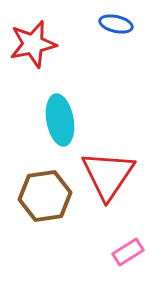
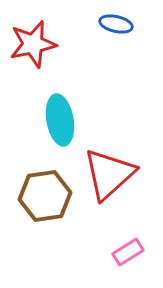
red triangle: moved 1 px right, 1 px up; rotated 14 degrees clockwise
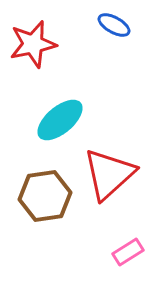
blue ellipse: moved 2 px left, 1 px down; rotated 16 degrees clockwise
cyan ellipse: rotated 60 degrees clockwise
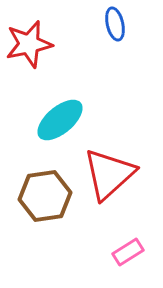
blue ellipse: moved 1 px right, 1 px up; rotated 48 degrees clockwise
red star: moved 4 px left
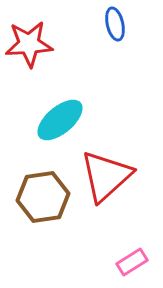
red star: rotated 9 degrees clockwise
red triangle: moved 3 px left, 2 px down
brown hexagon: moved 2 px left, 1 px down
pink rectangle: moved 4 px right, 10 px down
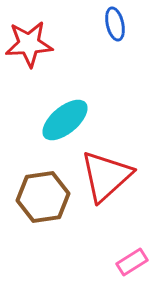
cyan ellipse: moved 5 px right
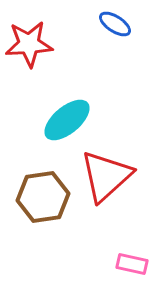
blue ellipse: rotated 44 degrees counterclockwise
cyan ellipse: moved 2 px right
pink rectangle: moved 2 px down; rotated 44 degrees clockwise
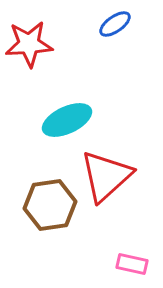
blue ellipse: rotated 68 degrees counterclockwise
cyan ellipse: rotated 15 degrees clockwise
brown hexagon: moved 7 px right, 8 px down
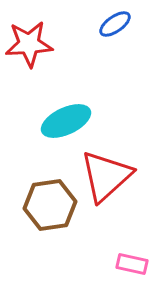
cyan ellipse: moved 1 px left, 1 px down
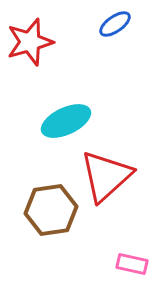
red star: moved 1 px right, 2 px up; rotated 12 degrees counterclockwise
brown hexagon: moved 1 px right, 5 px down
